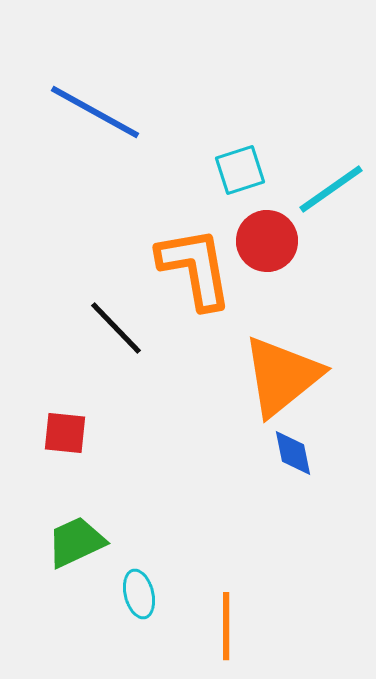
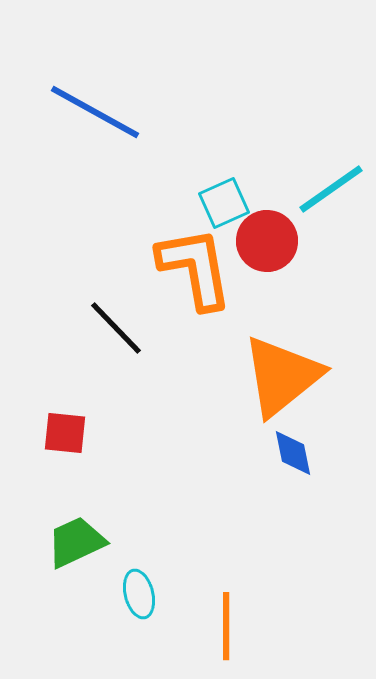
cyan square: moved 16 px left, 33 px down; rotated 6 degrees counterclockwise
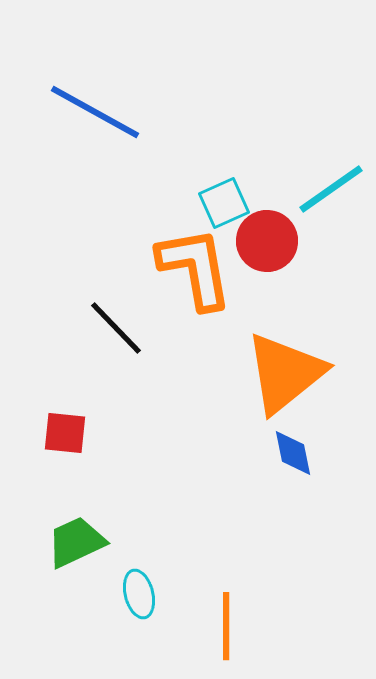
orange triangle: moved 3 px right, 3 px up
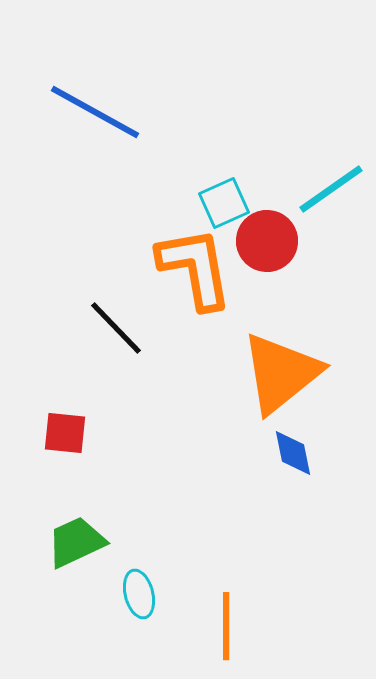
orange triangle: moved 4 px left
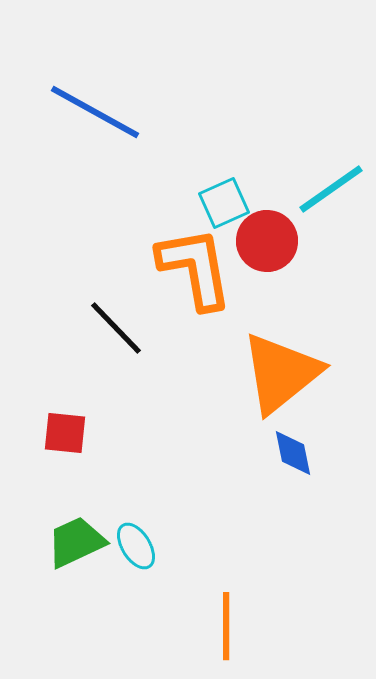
cyan ellipse: moved 3 px left, 48 px up; rotated 18 degrees counterclockwise
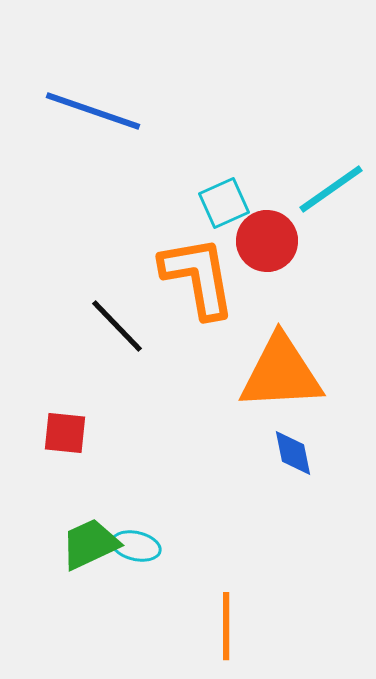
blue line: moved 2 px left, 1 px up; rotated 10 degrees counterclockwise
orange L-shape: moved 3 px right, 9 px down
black line: moved 1 px right, 2 px up
orange triangle: rotated 36 degrees clockwise
green trapezoid: moved 14 px right, 2 px down
cyan ellipse: rotated 45 degrees counterclockwise
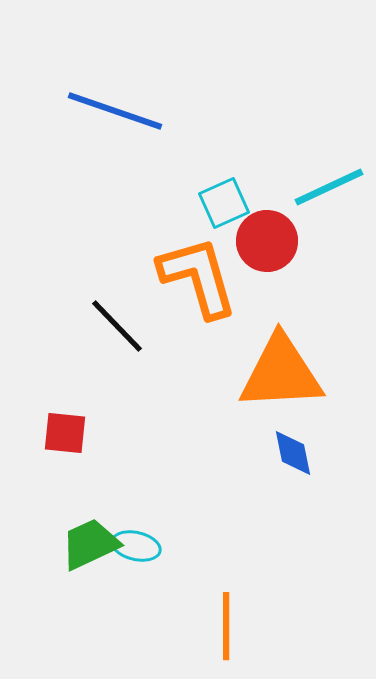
blue line: moved 22 px right
cyan line: moved 2 px left, 2 px up; rotated 10 degrees clockwise
orange L-shape: rotated 6 degrees counterclockwise
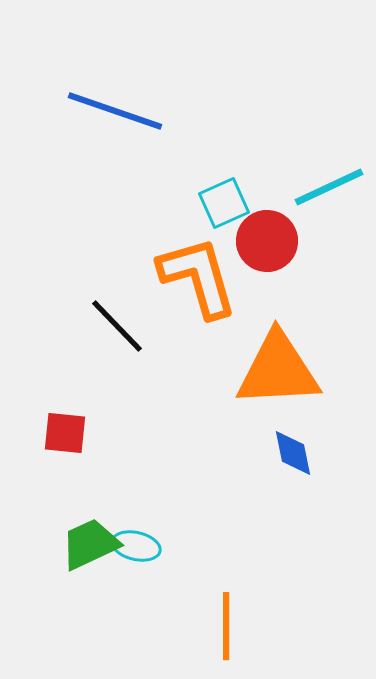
orange triangle: moved 3 px left, 3 px up
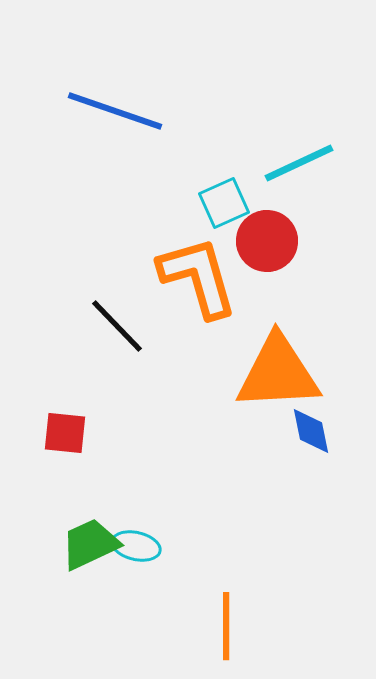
cyan line: moved 30 px left, 24 px up
orange triangle: moved 3 px down
blue diamond: moved 18 px right, 22 px up
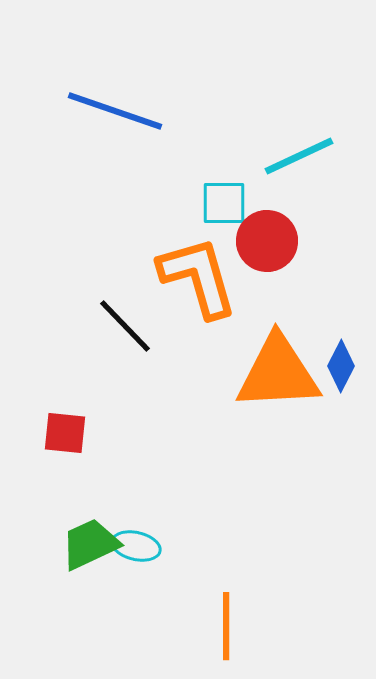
cyan line: moved 7 px up
cyan square: rotated 24 degrees clockwise
black line: moved 8 px right
blue diamond: moved 30 px right, 65 px up; rotated 39 degrees clockwise
